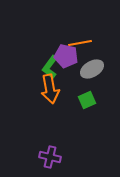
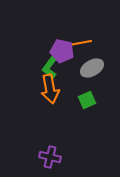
purple pentagon: moved 4 px left, 5 px up
gray ellipse: moved 1 px up
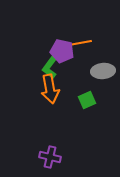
gray ellipse: moved 11 px right, 3 px down; rotated 25 degrees clockwise
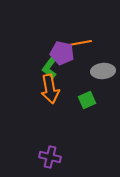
purple pentagon: moved 2 px down
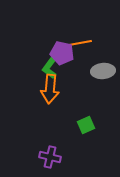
orange arrow: rotated 16 degrees clockwise
green square: moved 1 px left, 25 px down
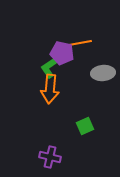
green L-shape: rotated 20 degrees clockwise
gray ellipse: moved 2 px down
green square: moved 1 px left, 1 px down
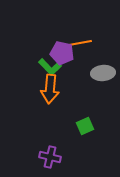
green L-shape: rotated 100 degrees counterclockwise
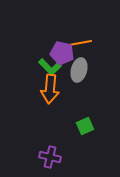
gray ellipse: moved 24 px left, 3 px up; rotated 70 degrees counterclockwise
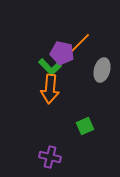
orange line: rotated 35 degrees counterclockwise
gray ellipse: moved 23 px right
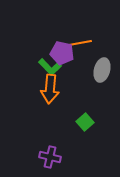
orange line: rotated 35 degrees clockwise
green square: moved 4 px up; rotated 18 degrees counterclockwise
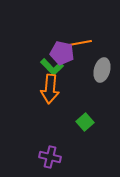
green L-shape: moved 2 px right
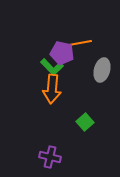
orange arrow: moved 2 px right
